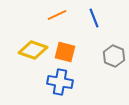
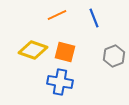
gray hexagon: rotated 15 degrees clockwise
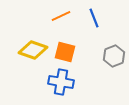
orange line: moved 4 px right, 1 px down
blue cross: moved 1 px right
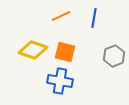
blue line: rotated 30 degrees clockwise
blue cross: moved 1 px left, 1 px up
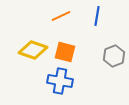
blue line: moved 3 px right, 2 px up
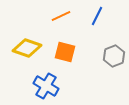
blue line: rotated 18 degrees clockwise
yellow diamond: moved 6 px left, 2 px up
blue cross: moved 14 px left, 5 px down; rotated 20 degrees clockwise
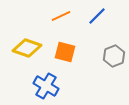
blue line: rotated 18 degrees clockwise
